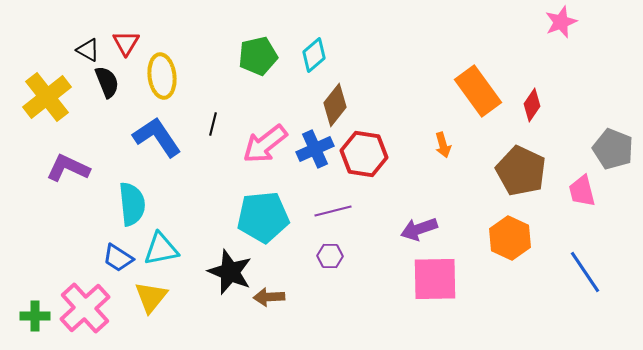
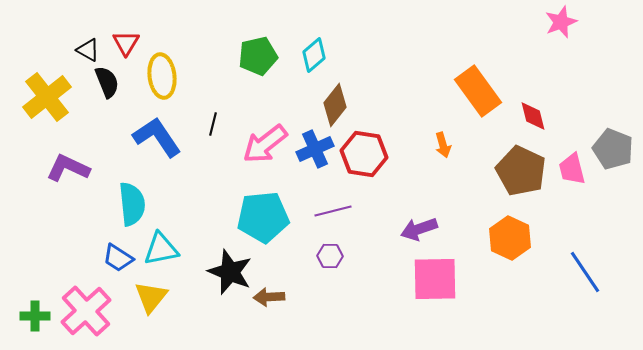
red diamond: moved 1 px right, 11 px down; rotated 48 degrees counterclockwise
pink trapezoid: moved 10 px left, 22 px up
pink cross: moved 1 px right, 3 px down
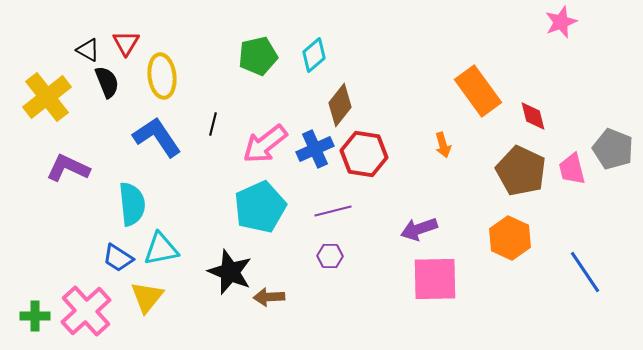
brown diamond: moved 5 px right
cyan pentagon: moved 3 px left, 10 px up; rotated 18 degrees counterclockwise
yellow triangle: moved 4 px left
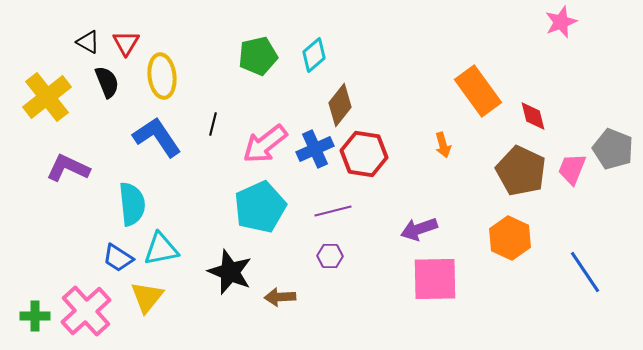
black triangle: moved 8 px up
pink trapezoid: rotated 36 degrees clockwise
brown arrow: moved 11 px right
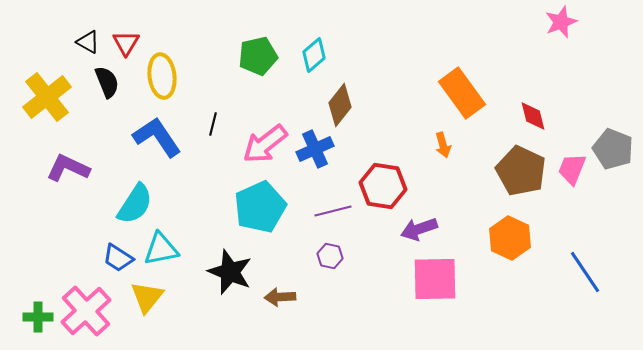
orange rectangle: moved 16 px left, 2 px down
red hexagon: moved 19 px right, 32 px down
cyan semicircle: moved 3 px right; rotated 39 degrees clockwise
purple hexagon: rotated 10 degrees clockwise
green cross: moved 3 px right, 1 px down
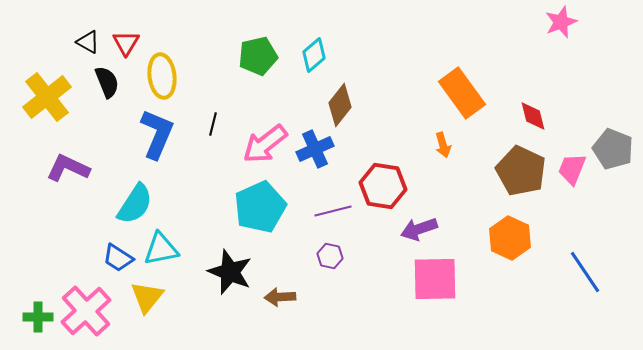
blue L-shape: moved 3 px up; rotated 57 degrees clockwise
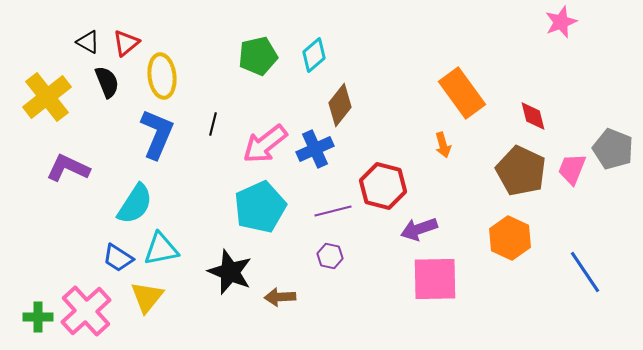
red triangle: rotated 20 degrees clockwise
red hexagon: rotated 6 degrees clockwise
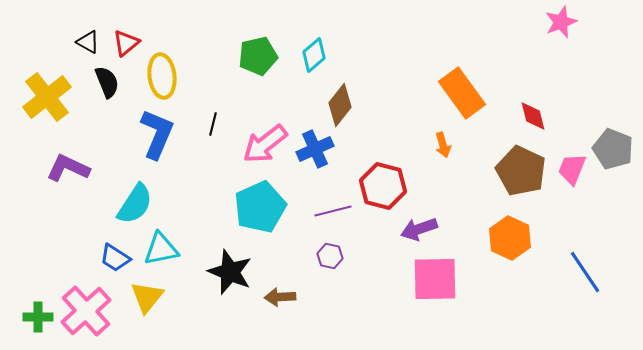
blue trapezoid: moved 3 px left
